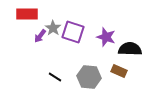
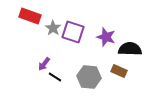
red rectangle: moved 3 px right, 2 px down; rotated 20 degrees clockwise
purple arrow: moved 4 px right, 28 px down
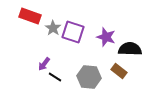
brown rectangle: rotated 14 degrees clockwise
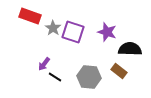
purple star: moved 1 px right, 5 px up
